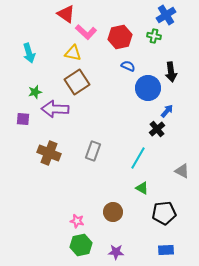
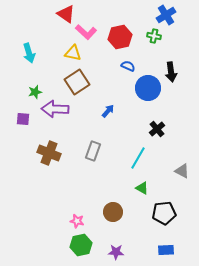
blue arrow: moved 59 px left
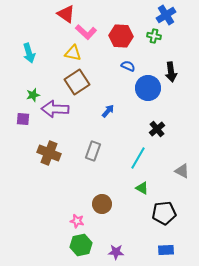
red hexagon: moved 1 px right, 1 px up; rotated 15 degrees clockwise
green star: moved 2 px left, 3 px down
brown circle: moved 11 px left, 8 px up
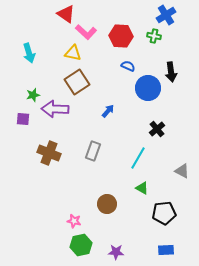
brown circle: moved 5 px right
pink star: moved 3 px left
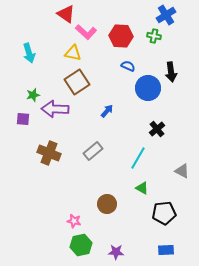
blue arrow: moved 1 px left
gray rectangle: rotated 30 degrees clockwise
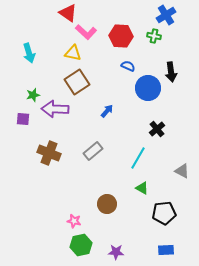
red triangle: moved 2 px right, 1 px up
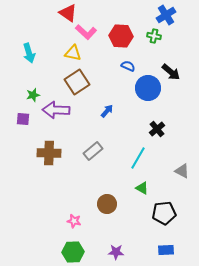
black arrow: rotated 42 degrees counterclockwise
purple arrow: moved 1 px right, 1 px down
brown cross: rotated 20 degrees counterclockwise
green hexagon: moved 8 px left, 7 px down; rotated 10 degrees clockwise
